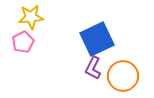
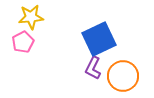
blue square: moved 2 px right
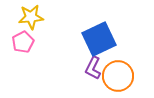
orange circle: moved 5 px left
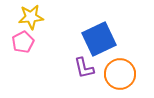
purple L-shape: moved 9 px left; rotated 40 degrees counterclockwise
orange circle: moved 2 px right, 2 px up
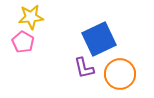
pink pentagon: rotated 15 degrees counterclockwise
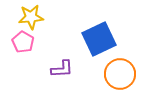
purple L-shape: moved 22 px left, 1 px down; rotated 80 degrees counterclockwise
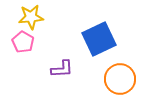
orange circle: moved 5 px down
